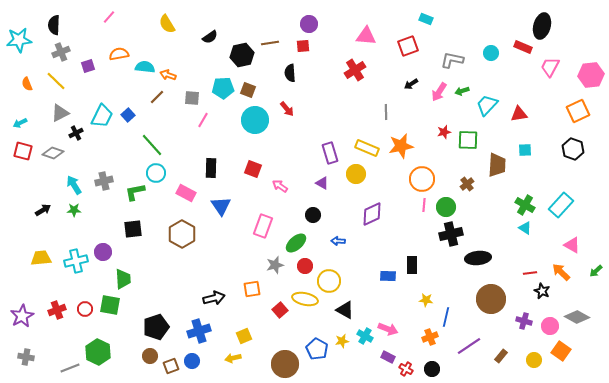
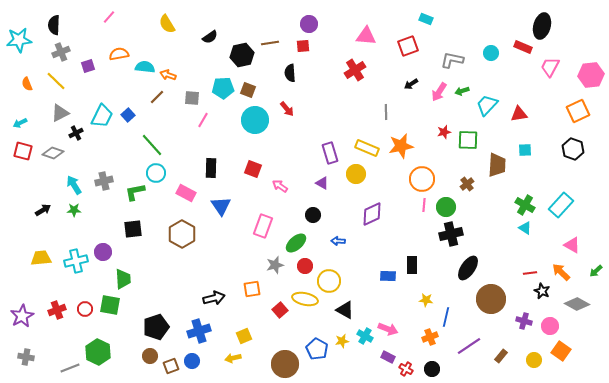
black ellipse at (478, 258): moved 10 px left, 10 px down; rotated 50 degrees counterclockwise
gray diamond at (577, 317): moved 13 px up
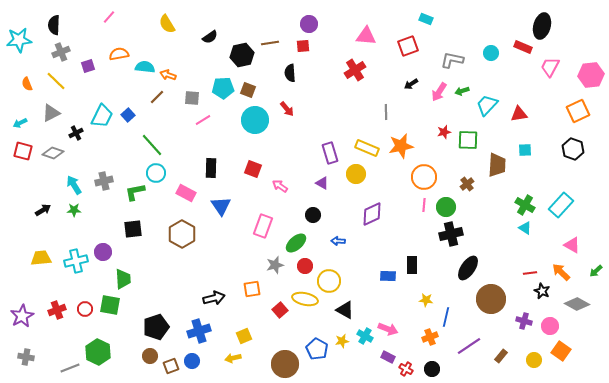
gray triangle at (60, 113): moved 9 px left
pink line at (203, 120): rotated 28 degrees clockwise
orange circle at (422, 179): moved 2 px right, 2 px up
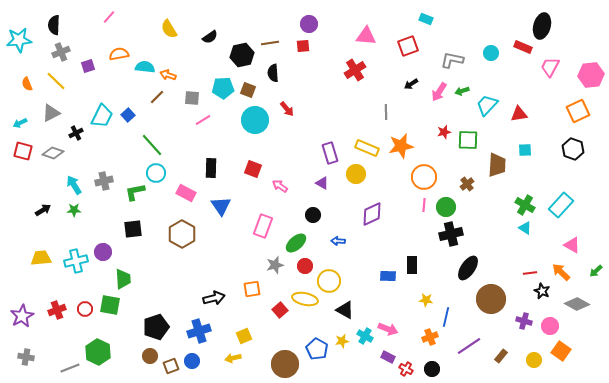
yellow semicircle at (167, 24): moved 2 px right, 5 px down
black semicircle at (290, 73): moved 17 px left
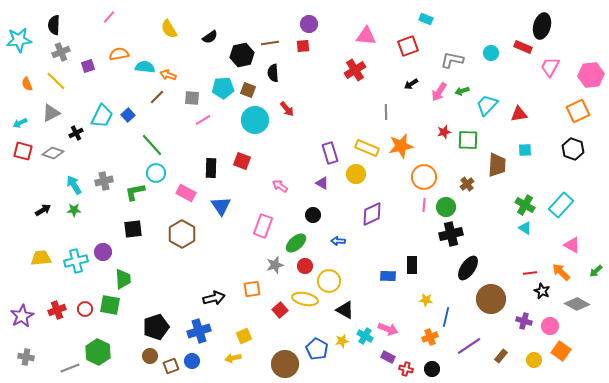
red square at (253, 169): moved 11 px left, 8 px up
red cross at (406, 369): rotated 16 degrees counterclockwise
